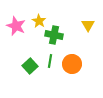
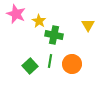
pink star: moved 12 px up
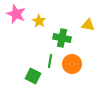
yellow triangle: rotated 48 degrees counterclockwise
green cross: moved 8 px right, 3 px down
green square: moved 3 px right, 10 px down; rotated 21 degrees counterclockwise
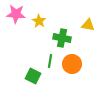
pink star: rotated 18 degrees counterclockwise
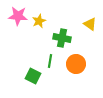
pink star: moved 2 px right, 2 px down
yellow star: rotated 16 degrees clockwise
yellow triangle: moved 2 px right, 1 px up; rotated 24 degrees clockwise
orange circle: moved 4 px right
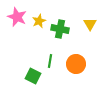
pink star: moved 1 px left, 1 px down; rotated 18 degrees clockwise
yellow triangle: rotated 24 degrees clockwise
green cross: moved 2 px left, 9 px up
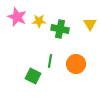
yellow star: rotated 24 degrees clockwise
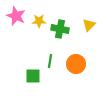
pink star: moved 1 px left, 1 px up
yellow triangle: moved 1 px left, 1 px down; rotated 16 degrees clockwise
green square: rotated 28 degrees counterclockwise
